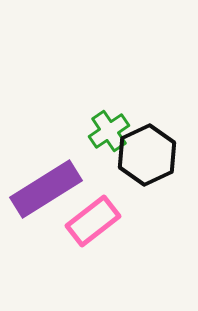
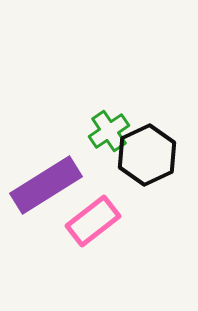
purple rectangle: moved 4 px up
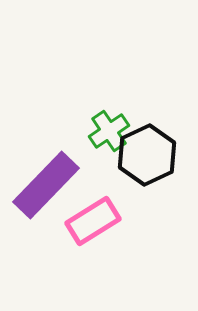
purple rectangle: rotated 14 degrees counterclockwise
pink rectangle: rotated 6 degrees clockwise
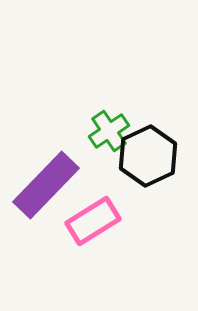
black hexagon: moved 1 px right, 1 px down
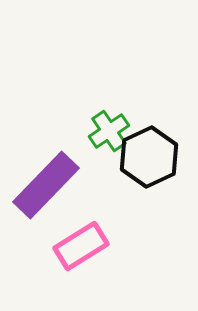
black hexagon: moved 1 px right, 1 px down
pink rectangle: moved 12 px left, 25 px down
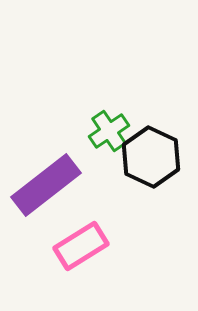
black hexagon: moved 2 px right; rotated 10 degrees counterclockwise
purple rectangle: rotated 8 degrees clockwise
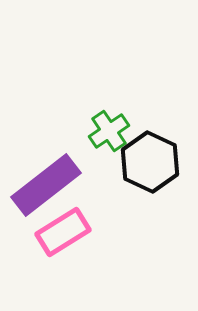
black hexagon: moved 1 px left, 5 px down
pink rectangle: moved 18 px left, 14 px up
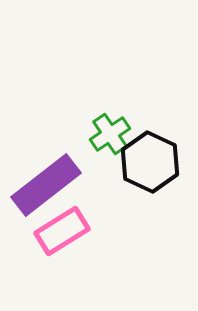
green cross: moved 1 px right, 3 px down
pink rectangle: moved 1 px left, 1 px up
